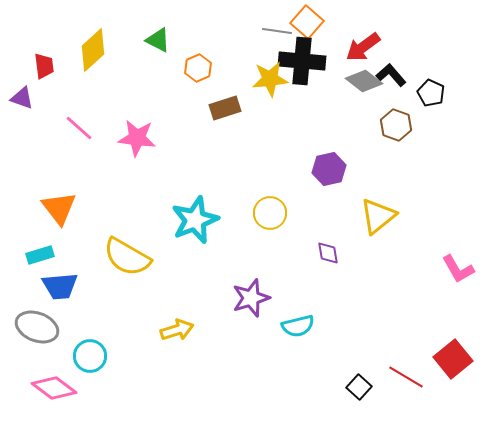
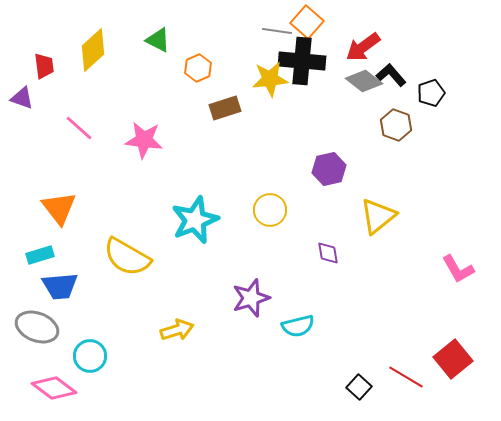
black pentagon: rotated 28 degrees clockwise
pink star: moved 7 px right, 2 px down
yellow circle: moved 3 px up
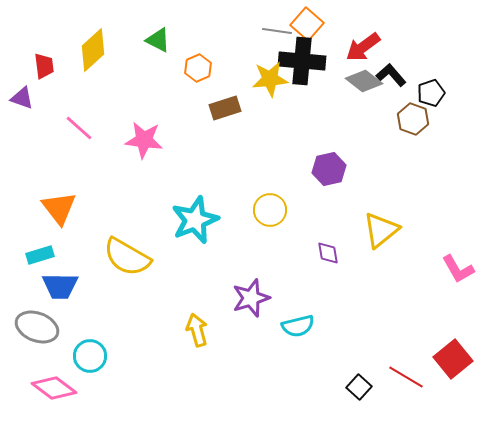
orange square: moved 2 px down
brown hexagon: moved 17 px right, 6 px up
yellow triangle: moved 3 px right, 14 px down
blue trapezoid: rotated 6 degrees clockwise
yellow arrow: moved 20 px right; rotated 88 degrees counterclockwise
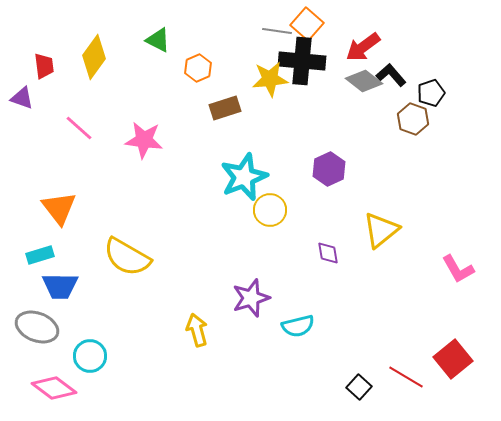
yellow diamond: moved 1 px right, 7 px down; rotated 12 degrees counterclockwise
purple hexagon: rotated 12 degrees counterclockwise
cyan star: moved 49 px right, 43 px up
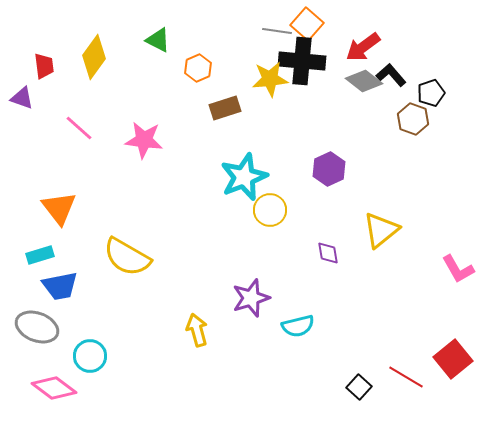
blue trapezoid: rotated 12 degrees counterclockwise
